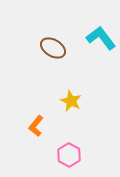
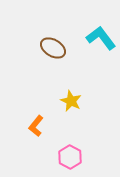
pink hexagon: moved 1 px right, 2 px down
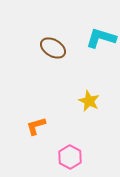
cyan L-shape: rotated 36 degrees counterclockwise
yellow star: moved 18 px right
orange L-shape: rotated 35 degrees clockwise
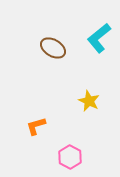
cyan L-shape: moved 2 px left; rotated 56 degrees counterclockwise
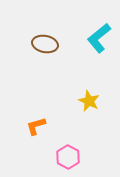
brown ellipse: moved 8 px left, 4 px up; rotated 20 degrees counterclockwise
pink hexagon: moved 2 px left
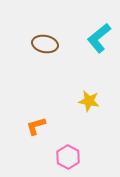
yellow star: rotated 15 degrees counterclockwise
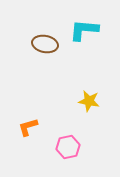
cyan L-shape: moved 15 px left, 8 px up; rotated 44 degrees clockwise
orange L-shape: moved 8 px left, 1 px down
pink hexagon: moved 10 px up; rotated 20 degrees clockwise
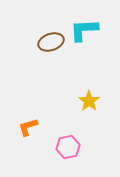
cyan L-shape: rotated 8 degrees counterclockwise
brown ellipse: moved 6 px right, 2 px up; rotated 30 degrees counterclockwise
yellow star: rotated 25 degrees clockwise
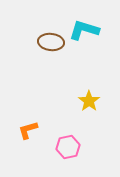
cyan L-shape: rotated 20 degrees clockwise
brown ellipse: rotated 25 degrees clockwise
orange L-shape: moved 3 px down
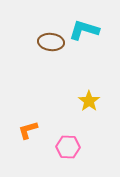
pink hexagon: rotated 15 degrees clockwise
